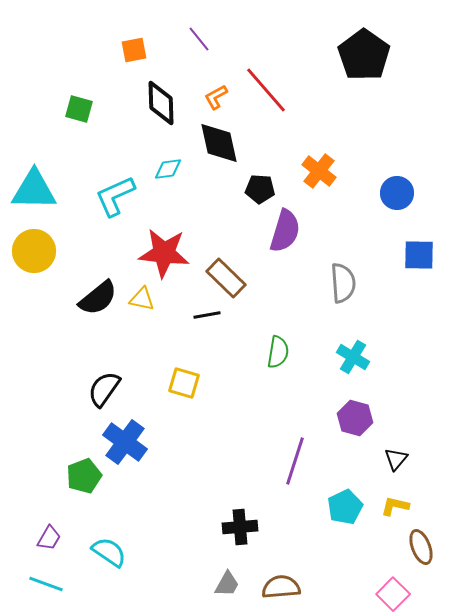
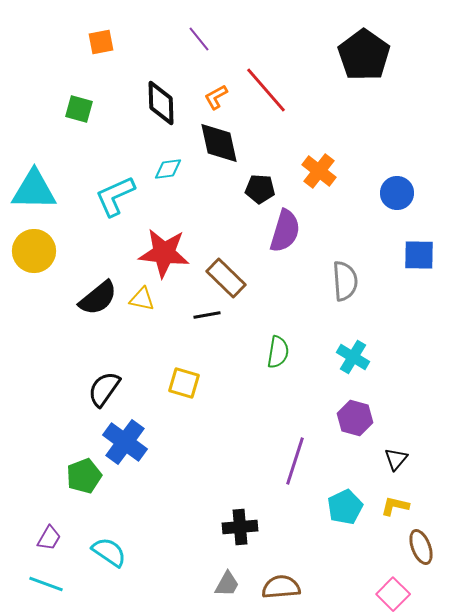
orange square at (134, 50): moved 33 px left, 8 px up
gray semicircle at (343, 283): moved 2 px right, 2 px up
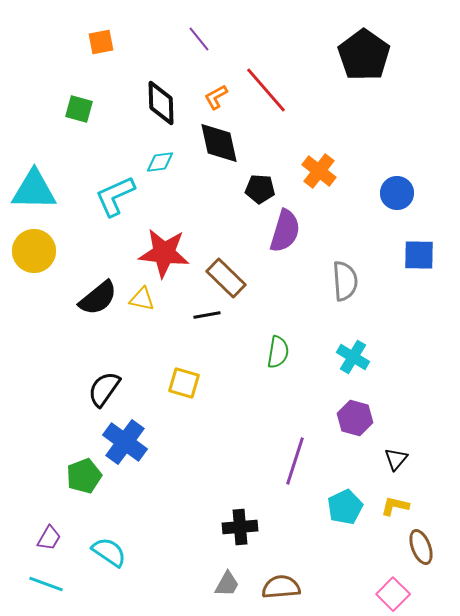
cyan diamond at (168, 169): moved 8 px left, 7 px up
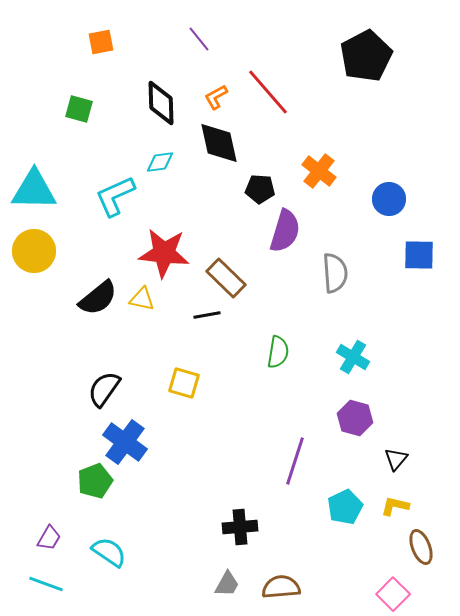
black pentagon at (364, 55): moved 2 px right, 1 px down; rotated 9 degrees clockwise
red line at (266, 90): moved 2 px right, 2 px down
blue circle at (397, 193): moved 8 px left, 6 px down
gray semicircle at (345, 281): moved 10 px left, 8 px up
green pentagon at (84, 476): moved 11 px right, 5 px down
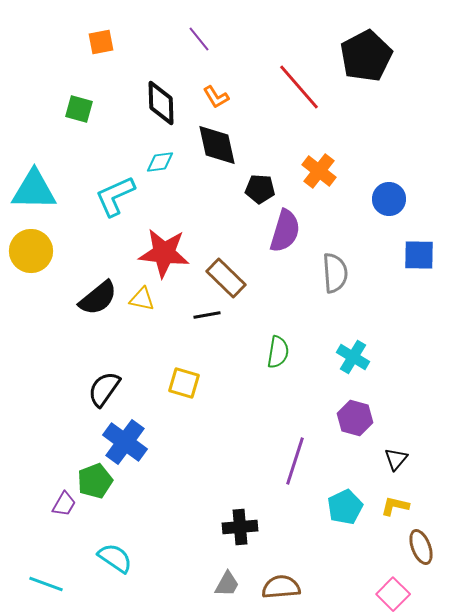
red line at (268, 92): moved 31 px right, 5 px up
orange L-shape at (216, 97): rotated 92 degrees counterclockwise
black diamond at (219, 143): moved 2 px left, 2 px down
yellow circle at (34, 251): moved 3 px left
purple trapezoid at (49, 538): moved 15 px right, 34 px up
cyan semicircle at (109, 552): moved 6 px right, 6 px down
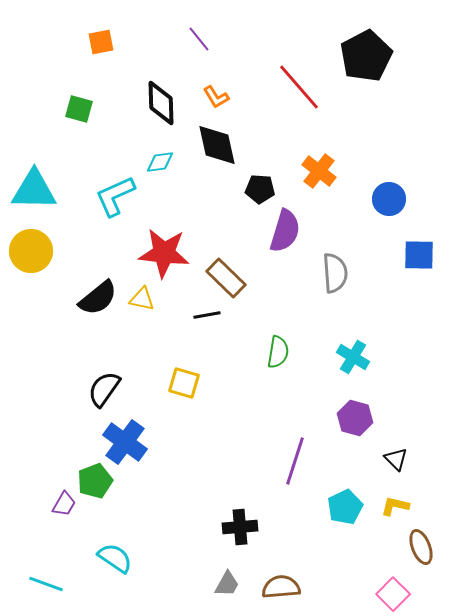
black triangle at (396, 459): rotated 25 degrees counterclockwise
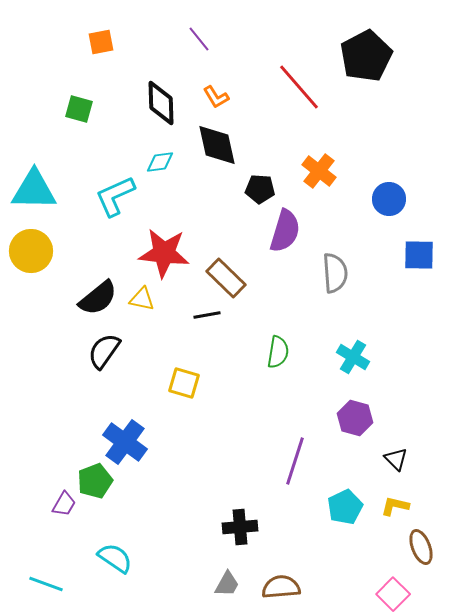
black semicircle at (104, 389): moved 38 px up
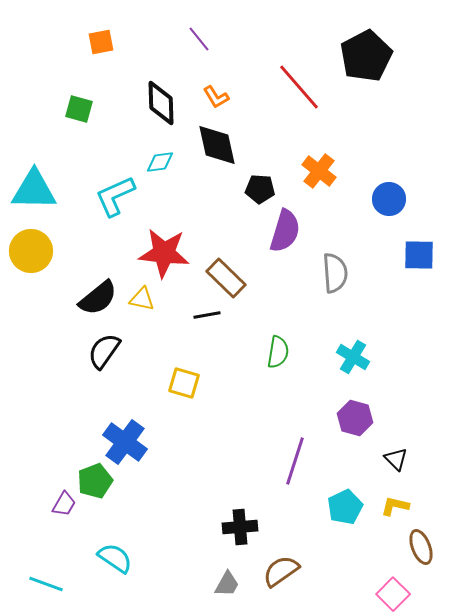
brown semicircle at (281, 587): moved 16 px up; rotated 30 degrees counterclockwise
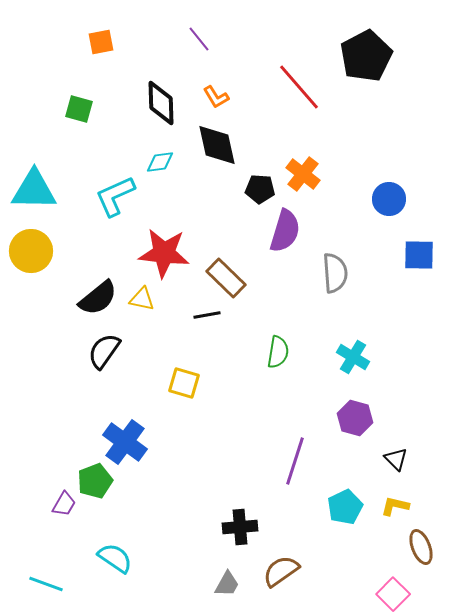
orange cross at (319, 171): moved 16 px left, 3 px down
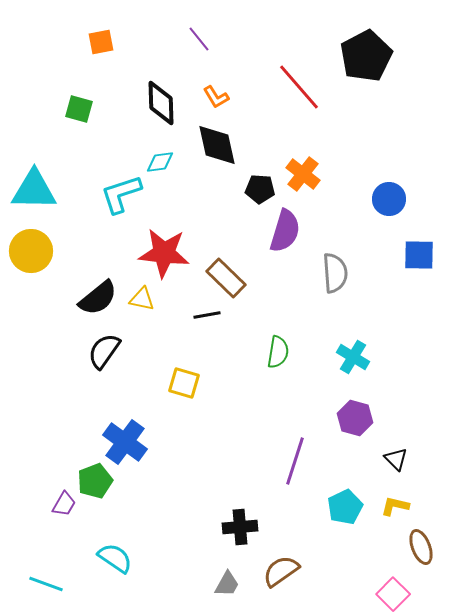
cyan L-shape at (115, 196): moved 6 px right, 2 px up; rotated 6 degrees clockwise
